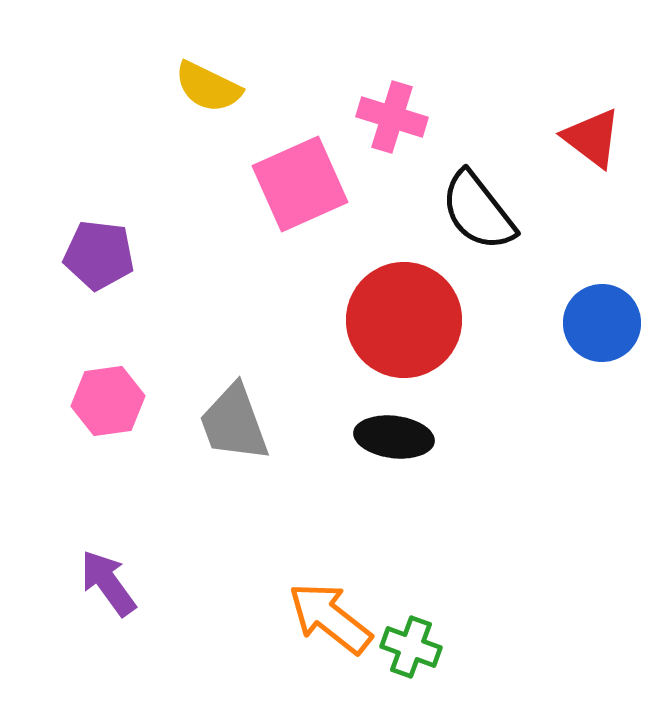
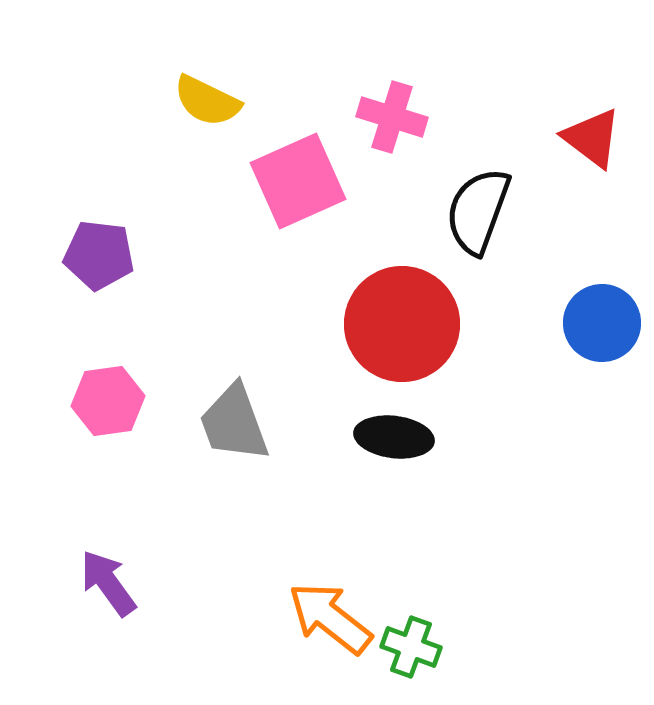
yellow semicircle: moved 1 px left, 14 px down
pink square: moved 2 px left, 3 px up
black semicircle: rotated 58 degrees clockwise
red circle: moved 2 px left, 4 px down
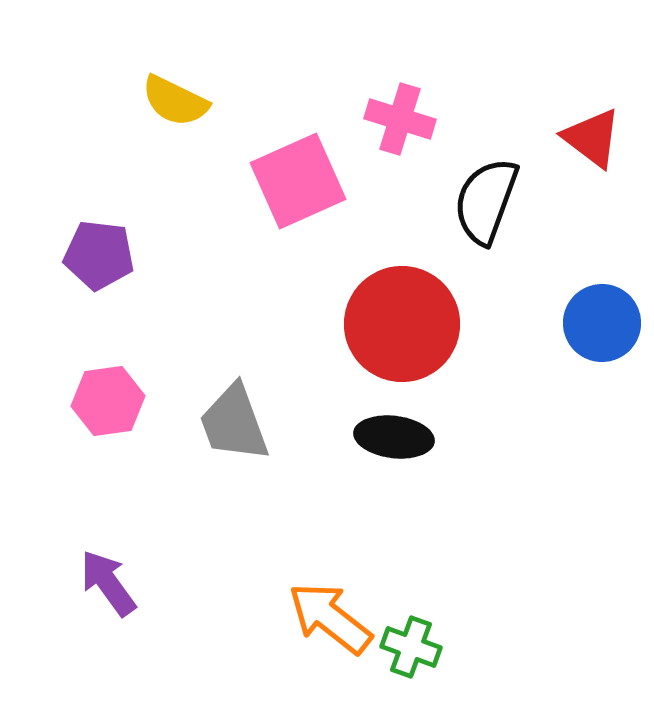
yellow semicircle: moved 32 px left
pink cross: moved 8 px right, 2 px down
black semicircle: moved 8 px right, 10 px up
